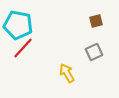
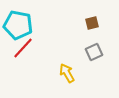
brown square: moved 4 px left, 2 px down
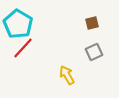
cyan pentagon: moved 1 px up; rotated 20 degrees clockwise
yellow arrow: moved 2 px down
